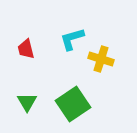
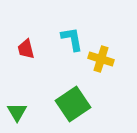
cyan L-shape: rotated 96 degrees clockwise
green triangle: moved 10 px left, 10 px down
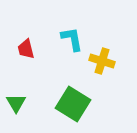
yellow cross: moved 1 px right, 2 px down
green square: rotated 24 degrees counterclockwise
green triangle: moved 1 px left, 9 px up
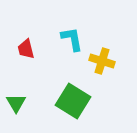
green square: moved 3 px up
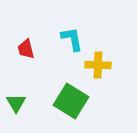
yellow cross: moved 4 px left, 4 px down; rotated 15 degrees counterclockwise
green square: moved 2 px left
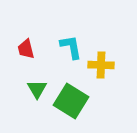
cyan L-shape: moved 1 px left, 8 px down
yellow cross: moved 3 px right
green triangle: moved 21 px right, 14 px up
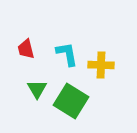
cyan L-shape: moved 4 px left, 7 px down
